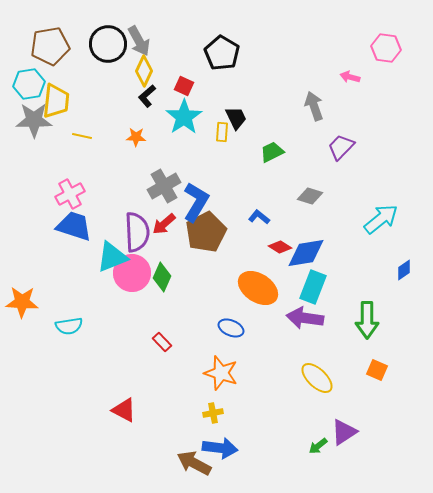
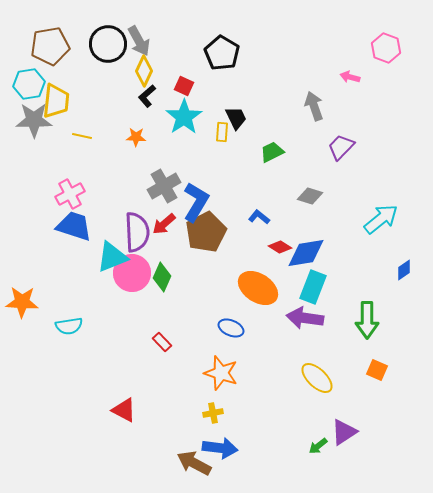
pink hexagon at (386, 48): rotated 12 degrees clockwise
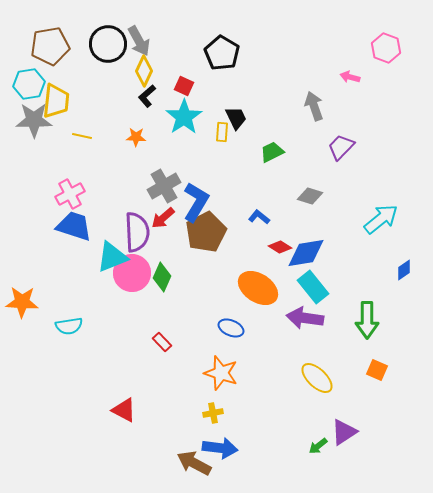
red arrow at (164, 224): moved 1 px left, 6 px up
cyan rectangle at (313, 287): rotated 60 degrees counterclockwise
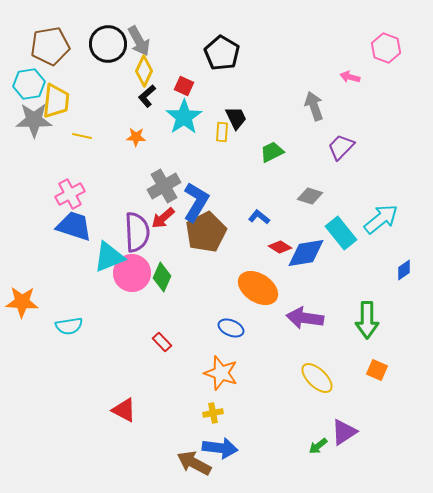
cyan triangle at (112, 257): moved 3 px left
cyan rectangle at (313, 287): moved 28 px right, 54 px up
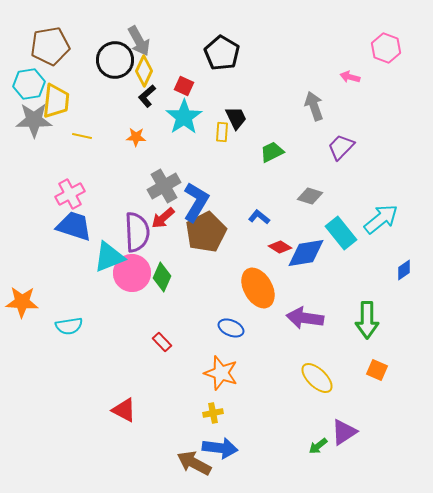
black circle at (108, 44): moved 7 px right, 16 px down
orange ellipse at (258, 288): rotated 27 degrees clockwise
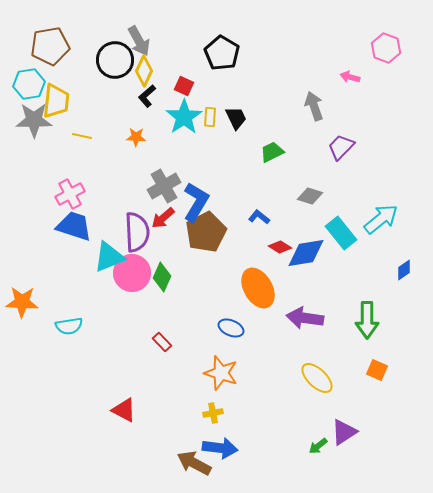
yellow rectangle at (222, 132): moved 12 px left, 15 px up
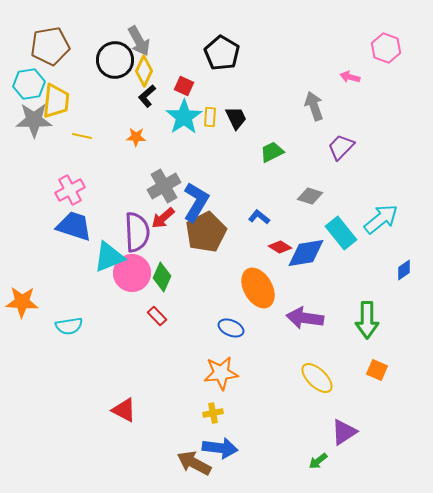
pink cross at (70, 194): moved 4 px up
red rectangle at (162, 342): moved 5 px left, 26 px up
orange star at (221, 373): rotated 24 degrees counterclockwise
green arrow at (318, 446): moved 15 px down
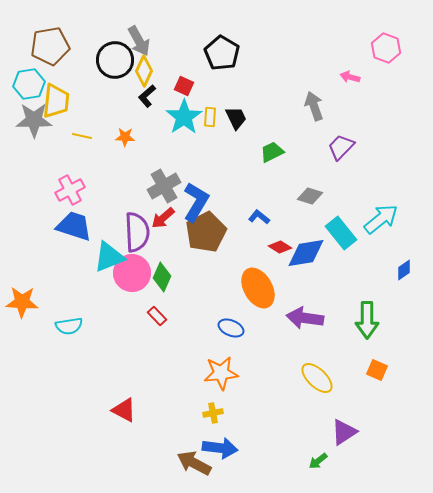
orange star at (136, 137): moved 11 px left
